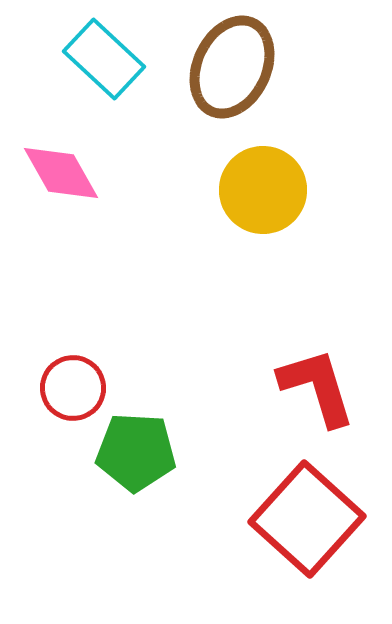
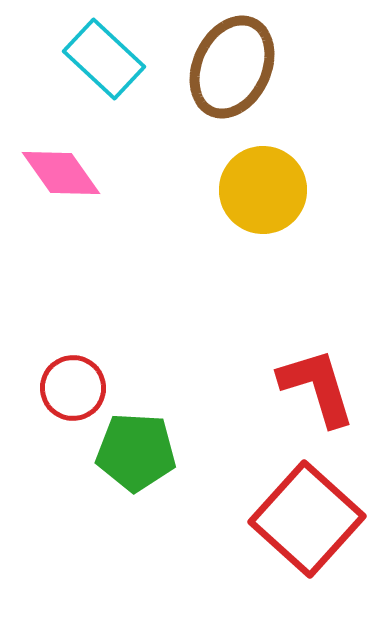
pink diamond: rotated 6 degrees counterclockwise
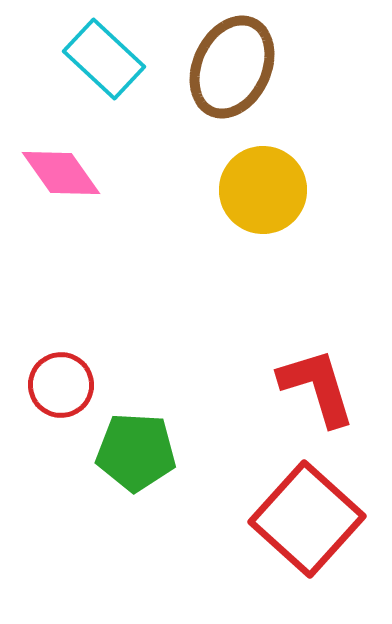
red circle: moved 12 px left, 3 px up
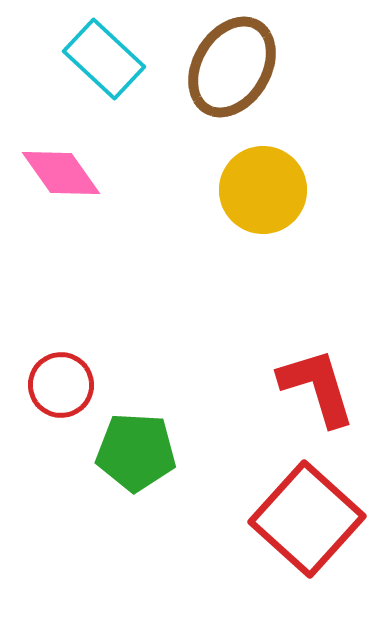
brown ellipse: rotated 6 degrees clockwise
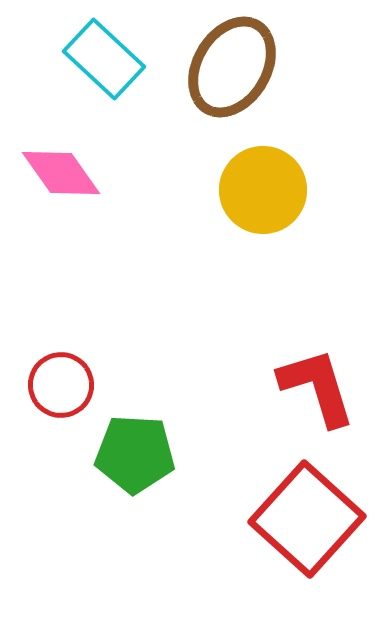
green pentagon: moved 1 px left, 2 px down
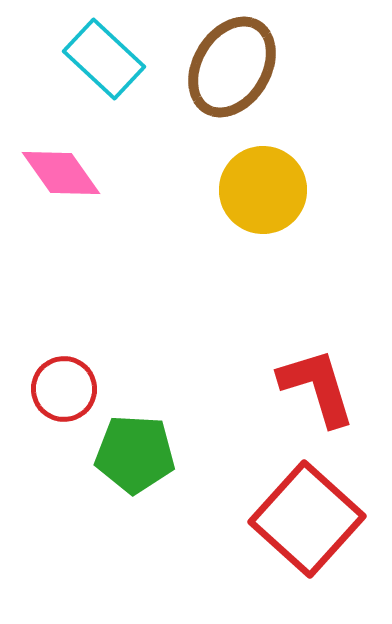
red circle: moved 3 px right, 4 px down
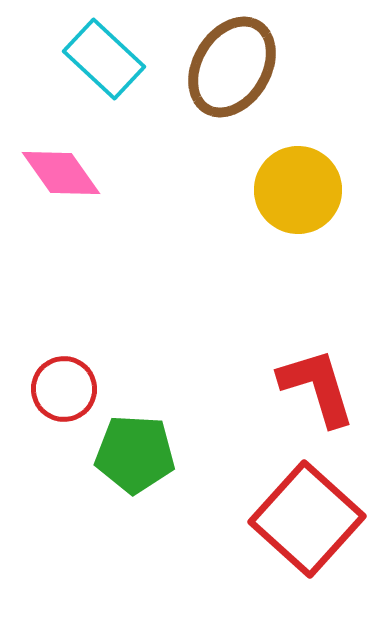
yellow circle: moved 35 px right
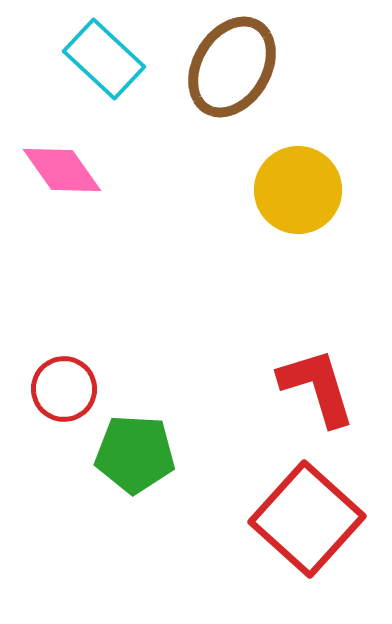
pink diamond: moved 1 px right, 3 px up
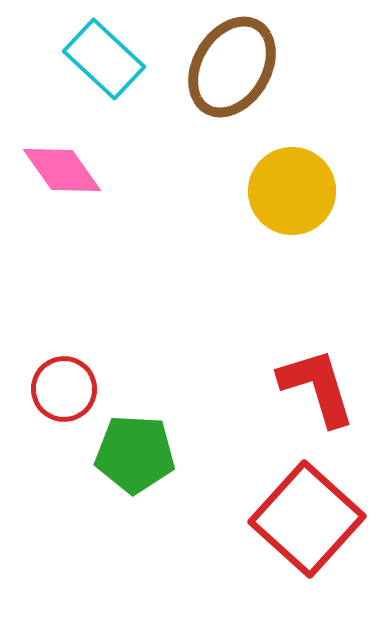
yellow circle: moved 6 px left, 1 px down
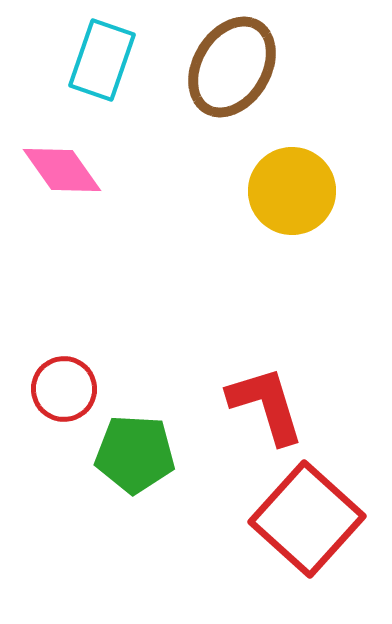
cyan rectangle: moved 2 px left, 1 px down; rotated 66 degrees clockwise
red L-shape: moved 51 px left, 18 px down
